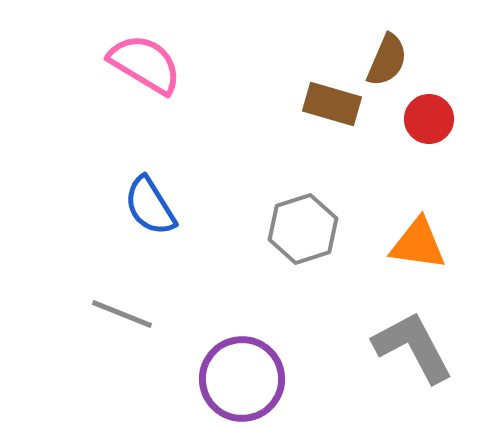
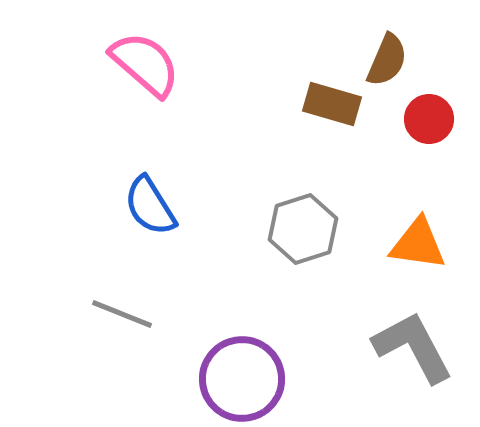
pink semicircle: rotated 10 degrees clockwise
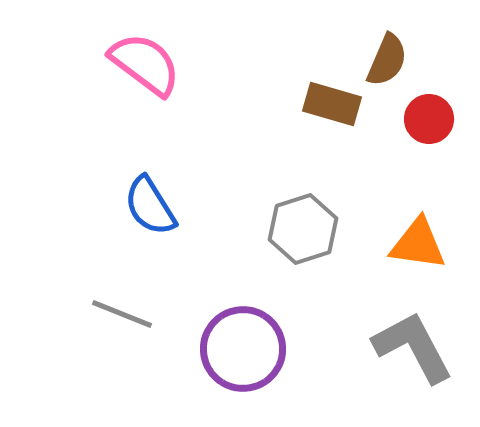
pink semicircle: rotated 4 degrees counterclockwise
purple circle: moved 1 px right, 30 px up
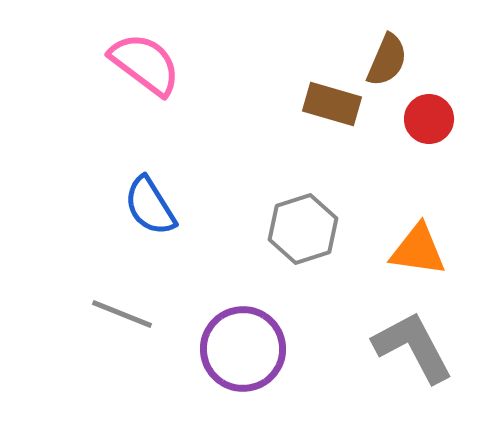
orange triangle: moved 6 px down
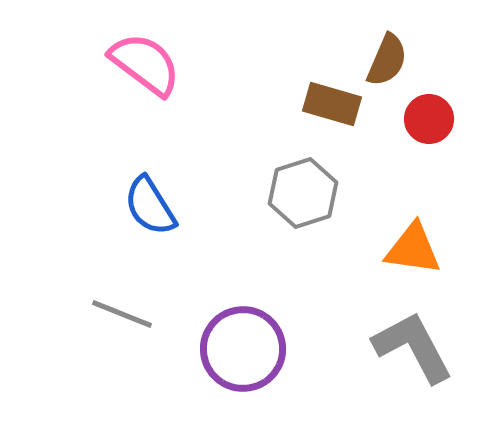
gray hexagon: moved 36 px up
orange triangle: moved 5 px left, 1 px up
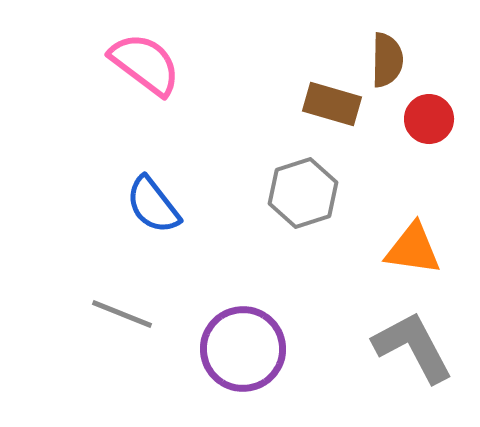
brown semicircle: rotated 22 degrees counterclockwise
blue semicircle: moved 3 px right, 1 px up; rotated 6 degrees counterclockwise
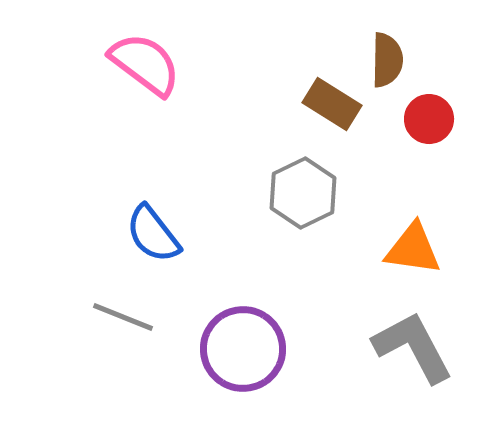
brown rectangle: rotated 16 degrees clockwise
gray hexagon: rotated 8 degrees counterclockwise
blue semicircle: moved 29 px down
gray line: moved 1 px right, 3 px down
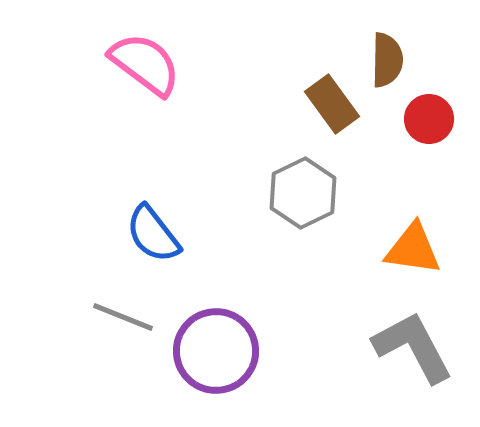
brown rectangle: rotated 22 degrees clockwise
purple circle: moved 27 px left, 2 px down
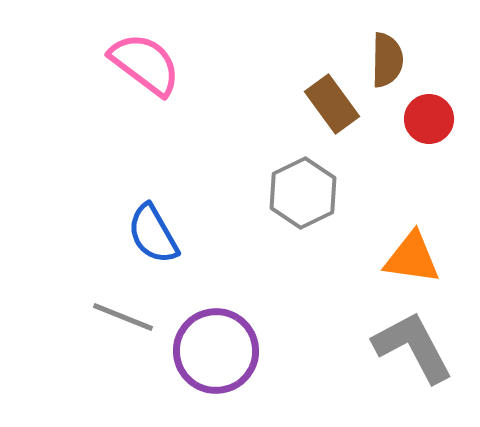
blue semicircle: rotated 8 degrees clockwise
orange triangle: moved 1 px left, 9 px down
